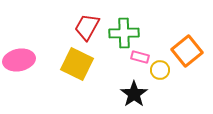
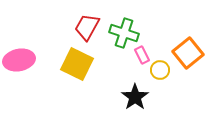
green cross: rotated 20 degrees clockwise
orange square: moved 1 px right, 2 px down
pink rectangle: moved 2 px right, 2 px up; rotated 48 degrees clockwise
black star: moved 1 px right, 3 px down
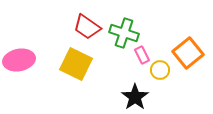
red trapezoid: rotated 84 degrees counterclockwise
yellow square: moved 1 px left
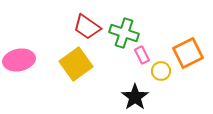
orange square: rotated 12 degrees clockwise
yellow square: rotated 28 degrees clockwise
yellow circle: moved 1 px right, 1 px down
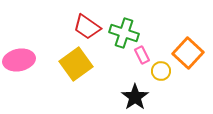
orange square: rotated 20 degrees counterclockwise
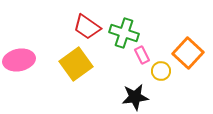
black star: rotated 28 degrees clockwise
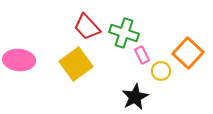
red trapezoid: rotated 12 degrees clockwise
pink ellipse: rotated 16 degrees clockwise
black star: rotated 20 degrees counterclockwise
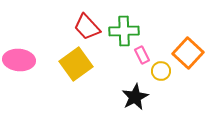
green cross: moved 2 px up; rotated 20 degrees counterclockwise
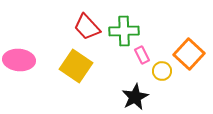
orange square: moved 1 px right, 1 px down
yellow square: moved 2 px down; rotated 20 degrees counterclockwise
yellow circle: moved 1 px right
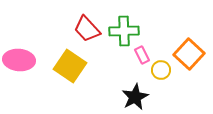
red trapezoid: moved 2 px down
yellow square: moved 6 px left
yellow circle: moved 1 px left, 1 px up
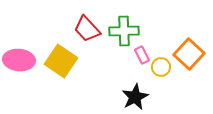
yellow square: moved 9 px left, 5 px up
yellow circle: moved 3 px up
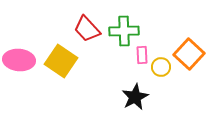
pink rectangle: rotated 24 degrees clockwise
